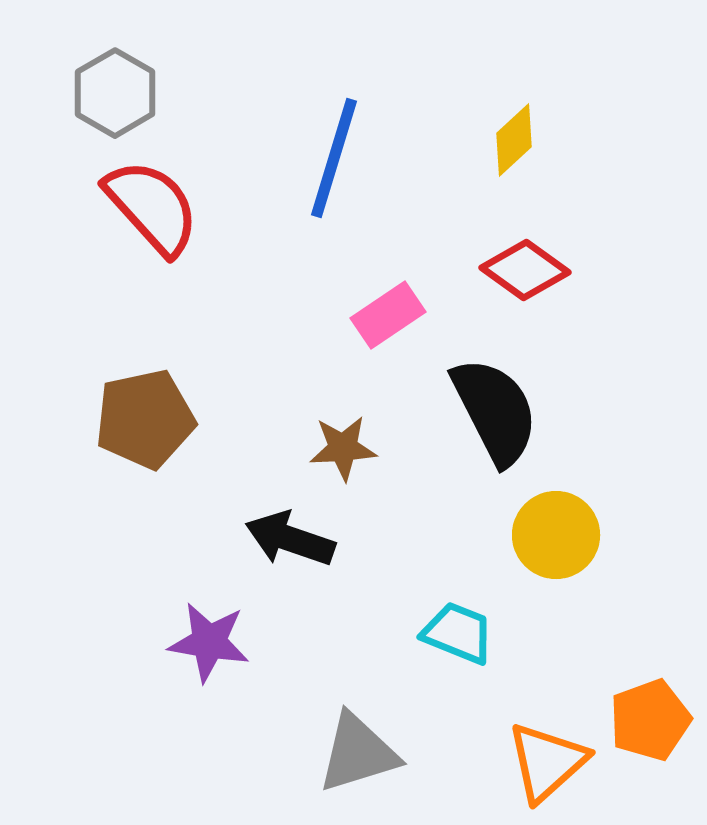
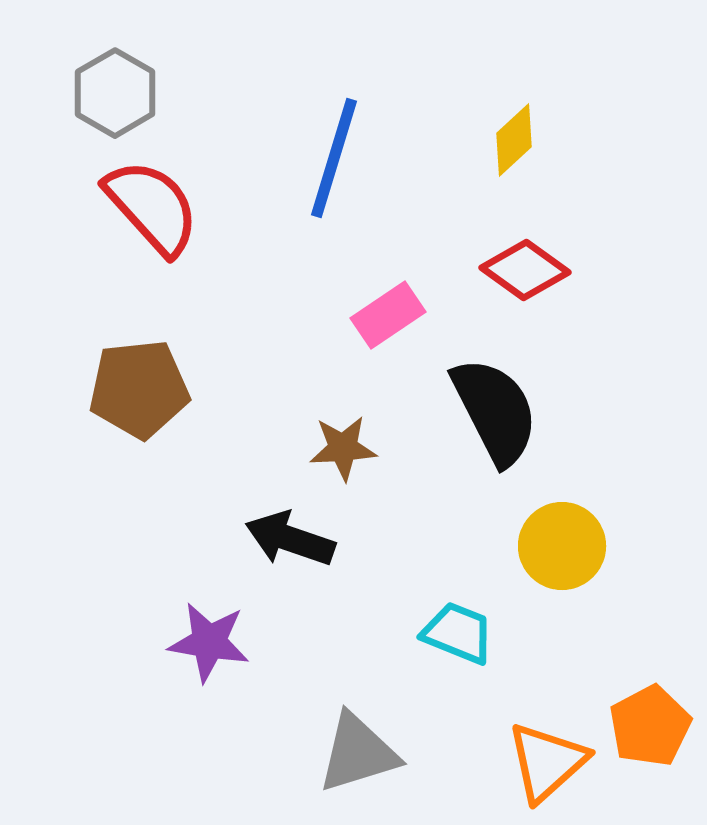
brown pentagon: moved 6 px left, 30 px up; rotated 6 degrees clockwise
yellow circle: moved 6 px right, 11 px down
orange pentagon: moved 6 px down; rotated 8 degrees counterclockwise
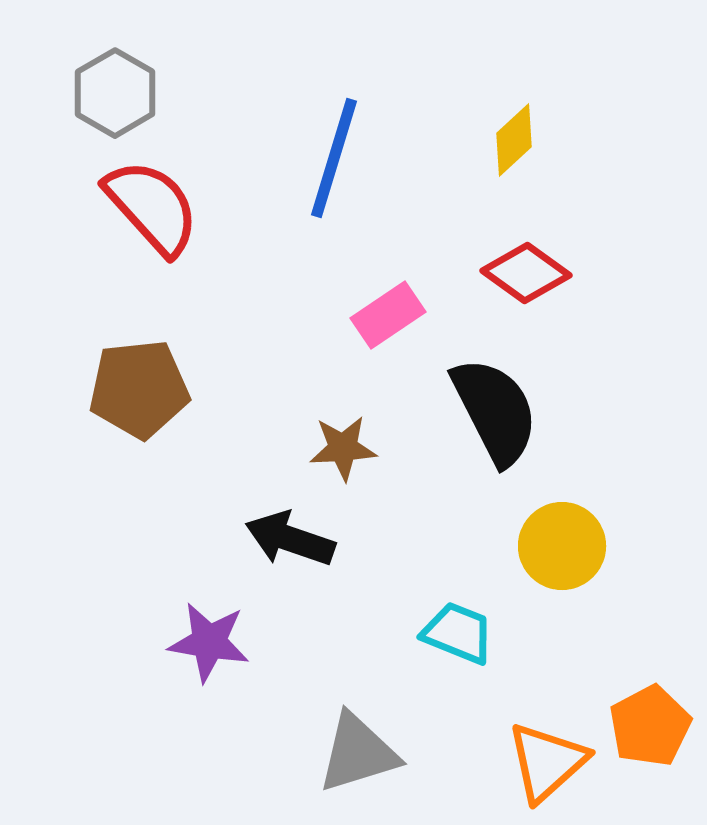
red diamond: moved 1 px right, 3 px down
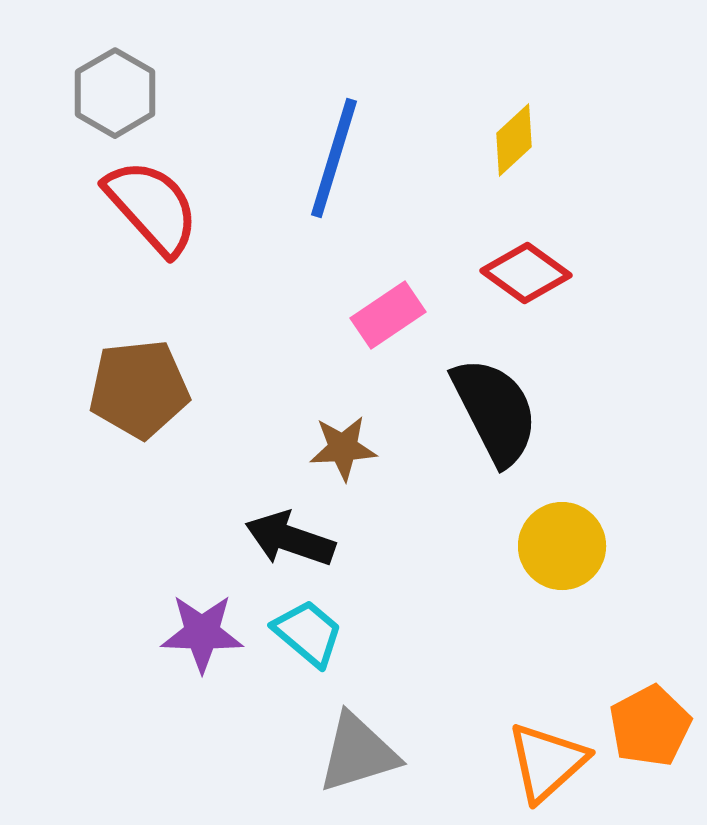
cyan trapezoid: moved 150 px left; rotated 18 degrees clockwise
purple star: moved 7 px left, 9 px up; rotated 8 degrees counterclockwise
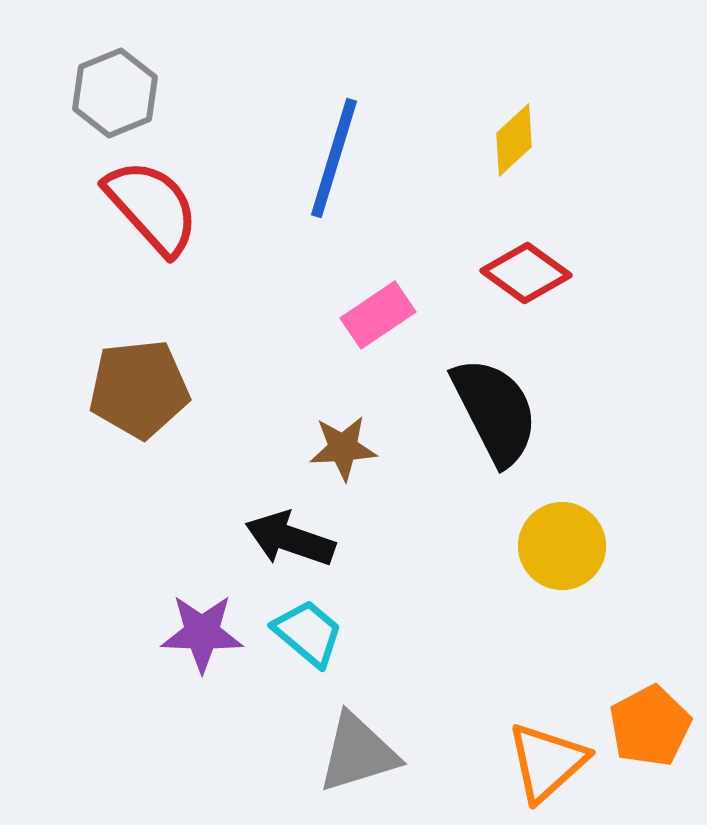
gray hexagon: rotated 8 degrees clockwise
pink rectangle: moved 10 px left
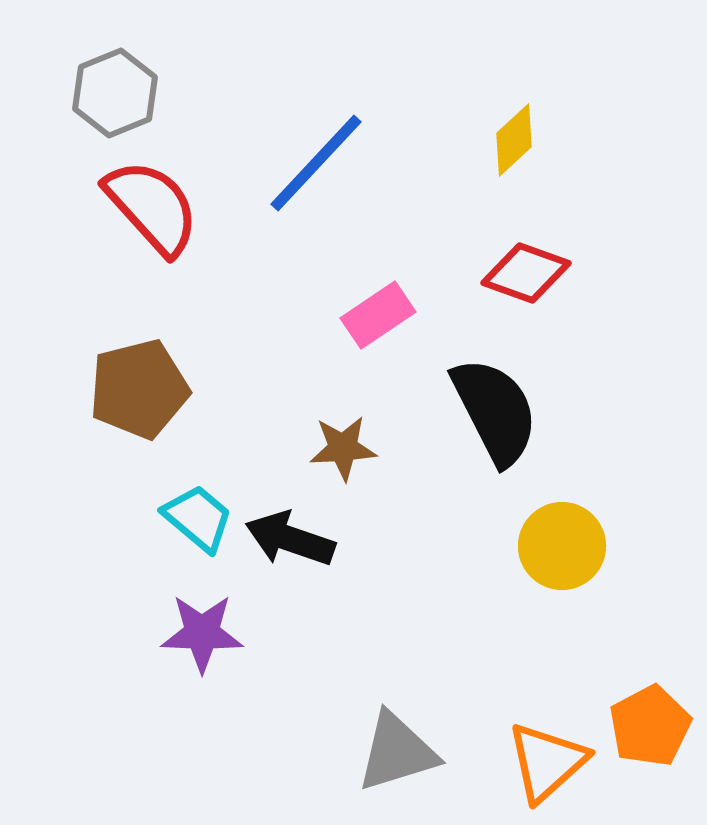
blue line: moved 18 px left, 5 px down; rotated 26 degrees clockwise
red diamond: rotated 16 degrees counterclockwise
brown pentagon: rotated 8 degrees counterclockwise
cyan trapezoid: moved 110 px left, 115 px up
gray triangle: moved 39 px right, 1 px up
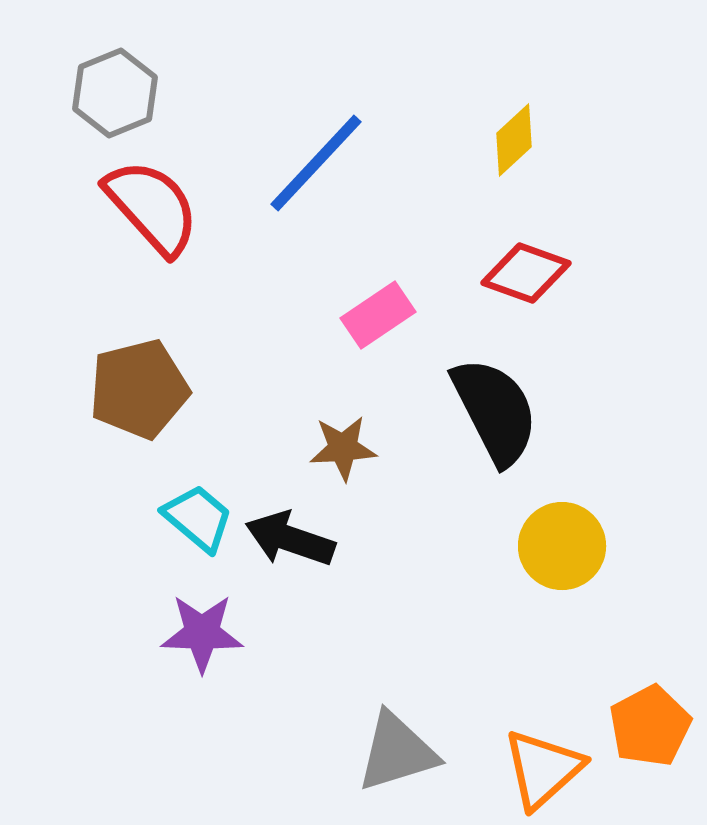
orange triangle: moved 4 px left, 7 px down
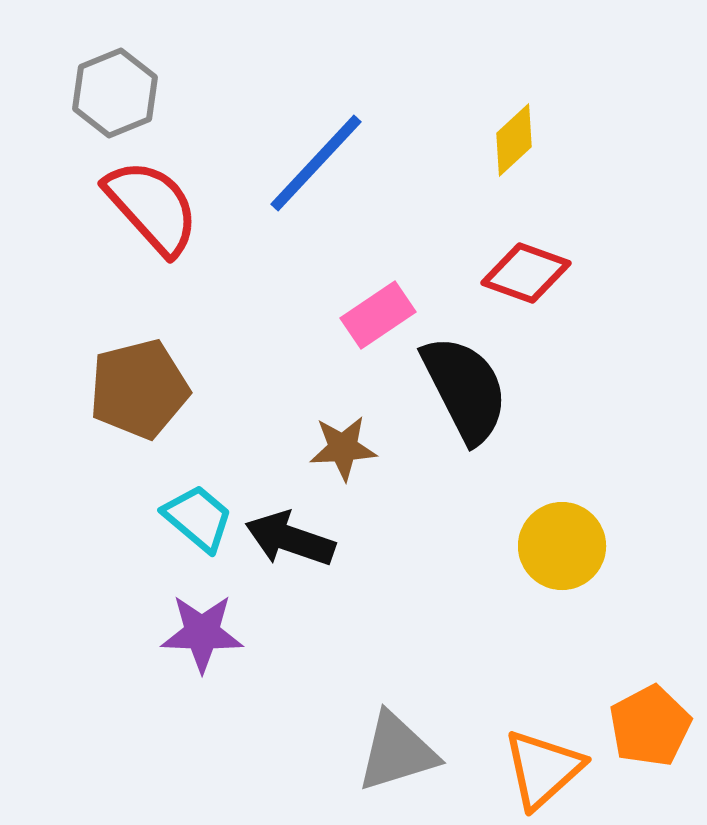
black semicircle: moved 30 px left, 22 px up
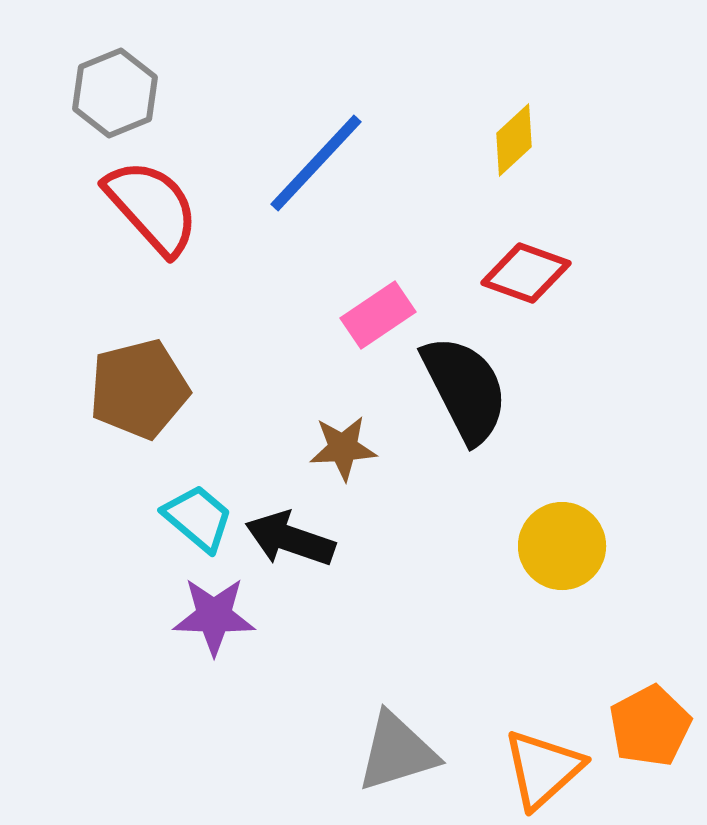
purple star: moved 12 px right, 17 px up
